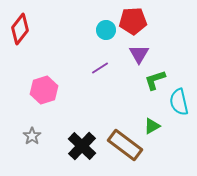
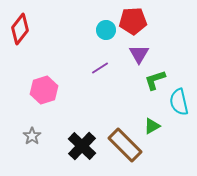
brown rectangle: rotated 8 degrees clockwise
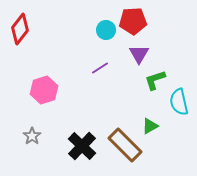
green triangle: moved 2 px left
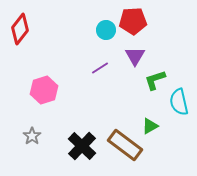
purple triangle: moved 4 px left, 2 px down
brown rectangle: rotated 8 degrees counterclockwise
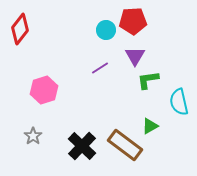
green L-shape: moved 7 px left; rotated 10 degrees clockwise
gray star: moved 1 px right
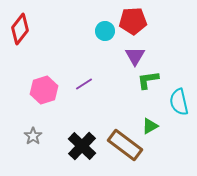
cyan circle: moved 1 px left, 1 px down
purple line: moved 16 px left, 16 px down
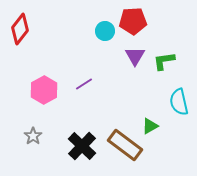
green L-shape: moved 16 px right, 19 px up
pink hexagon: rotated 12 degrees counterclockwise
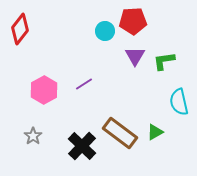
green triangle: moved 5 px right, 6 px down
brown rectangle: moved 5 px left, 12 px up
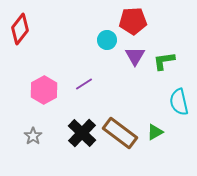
cyan circle: moved 2 px right, 9 px down
black cross: moved 13 px up
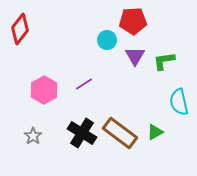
black cross: rotated 12 degrees counterclockwise
